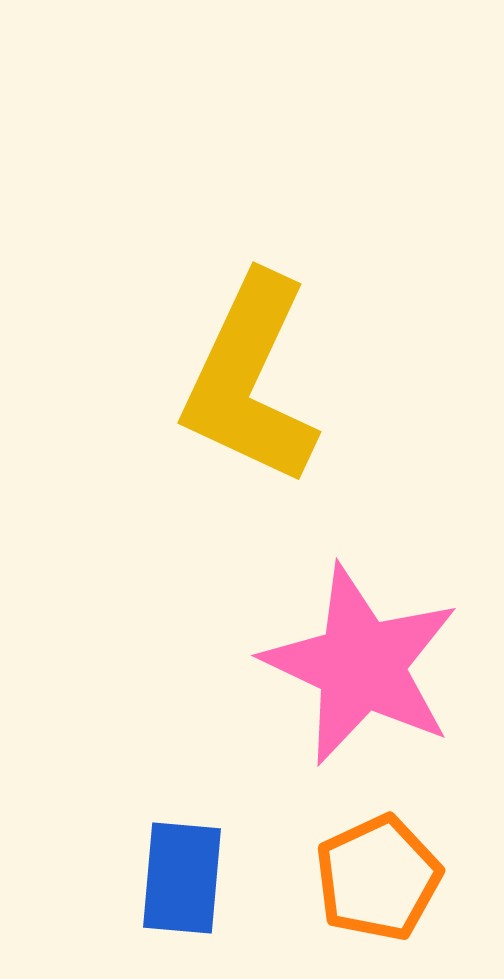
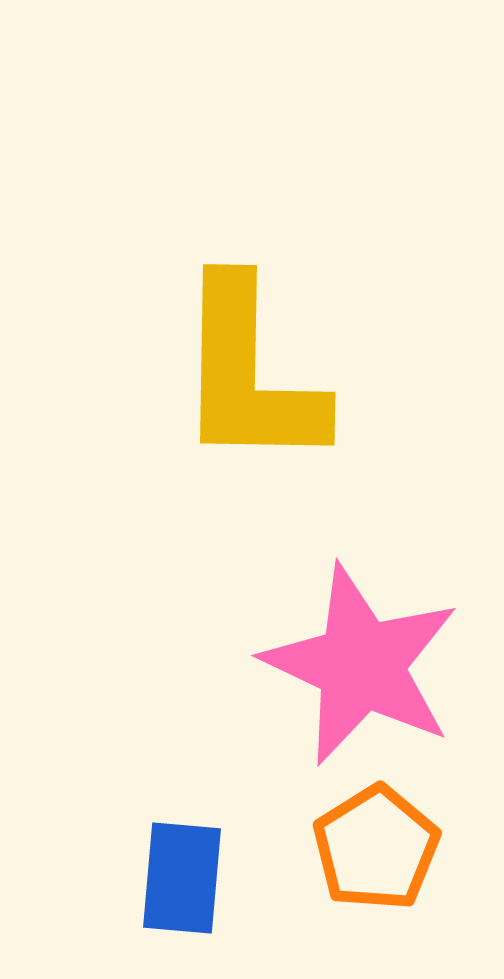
yellow L-shape: moved 1 px left, 6 px up; rotated 24 degrees counterclockwise
orange pentagon: moved 2 px left, 30 px up; rotated 7 degrees counterclockwise
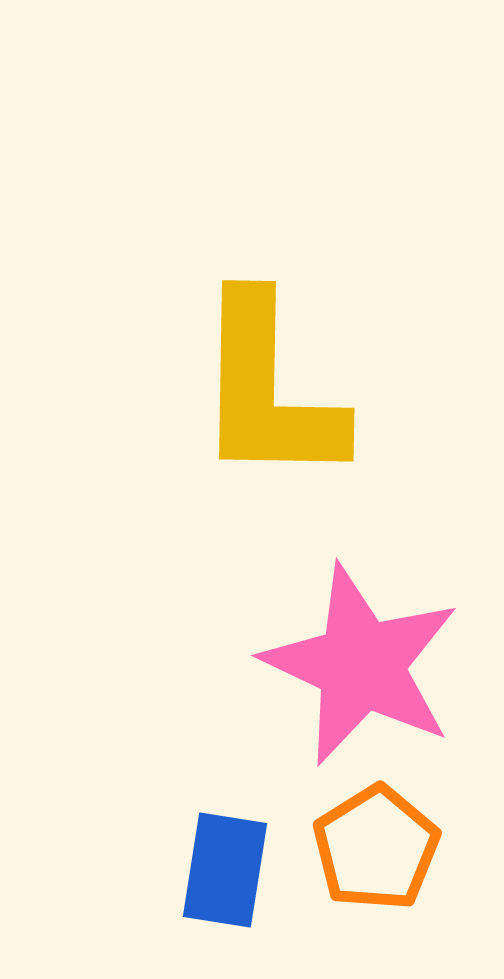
yellow L-shape: moved 19 px right, 16 px down
blue rectangle: moved 43 px right, 8 px up; rotated 4 degrees clockwise
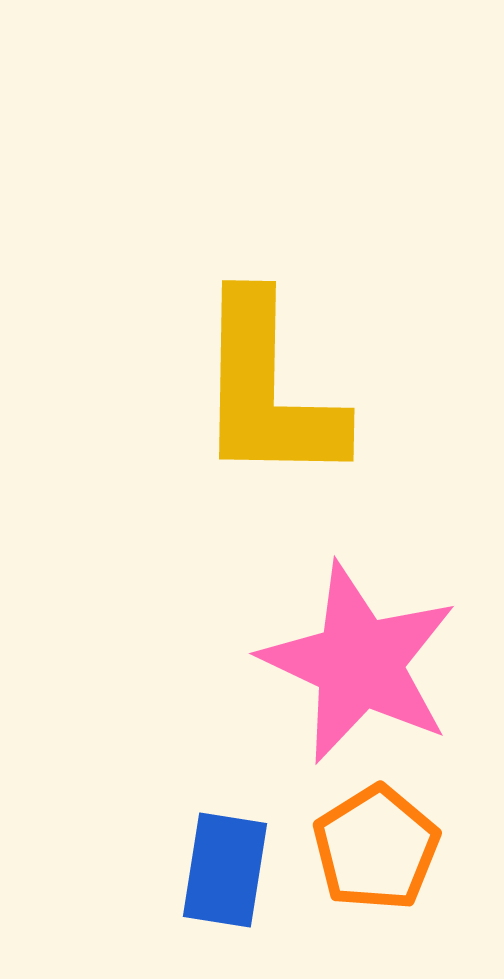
pink star: moved 2 px left, 2 px up
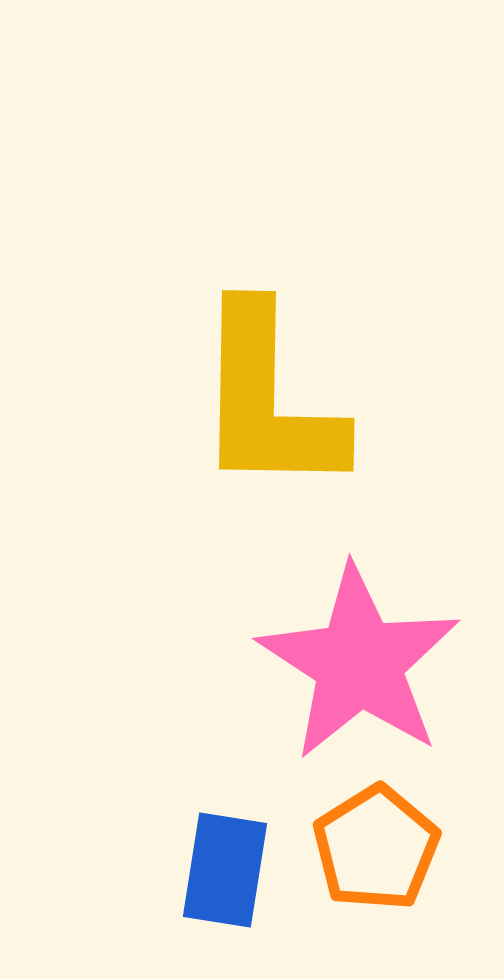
yellow L-shape: moved 10 px down
pink star: rotated 8 degrees clockwise
